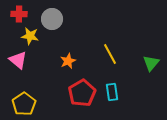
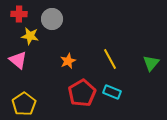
yellow line: moved 5 px down
cyan rectangle: rotated 60 degrees counterclockwise
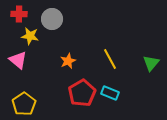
cyan rectangle: moved 2 px left, 1 px down
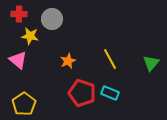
red pentagon: rotated 24 degrees counterclockwise
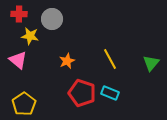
orange star: moved 1 px left
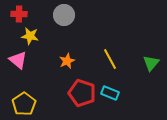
gray circle: moved 12 px right, 4 px up
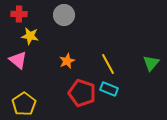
yellow line: moved 2 px left, 5 px down
cyan rectangle: moved 1 px left, 4 px up
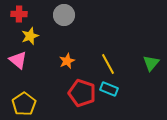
yellow star: rotated 30 degrees counterclockwise
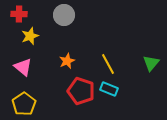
pink triangle: moved 5 px right, 7 px down
red pentagon: moved 1 px left, 2 px up
